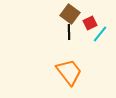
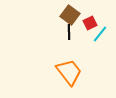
brown square: moved 1 px down
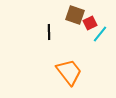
brown square: moved 5 px right; rotated 18 degrees counterclockwise
black line: moved 20 px left
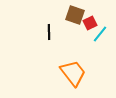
orange trapezoid: moved 4 px right, 1 px down
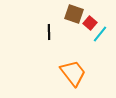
brown square: moved 1 px left, 1 px up
red square: rotated 24 degrees counterclockwise
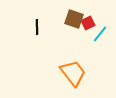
brown square: moved 5 px down
red square: moved 2 px left; rotated 24 degrees clockwise
black line: moved 12 px left, 5 px up
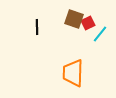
orange trapezoid: rotated 140 degrees counterclockwise
